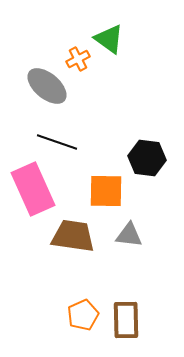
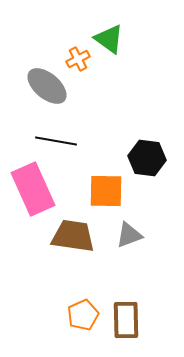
black line: moved 1 px left, 1 px up; rotated 9 degrees counterclockwise
gray triangle: rotated 28 degrees counterclockwise
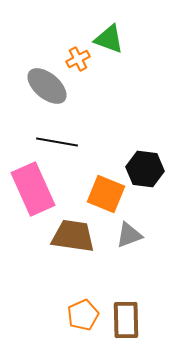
green triangle: rotated 16 degrees counterclockwise
black line: moved 1 px right, 1 px down
black hexagon: moved 2 px left, 11 px down
orange square: moved 3 px down; rotated 21 degrees clockwise
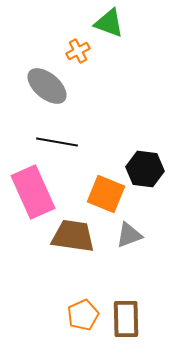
green triangle: moved 16 px up
orange cross: moved 8 px up
pink rectangle: moved 3 px down
brown rectangle: moved 1 px up
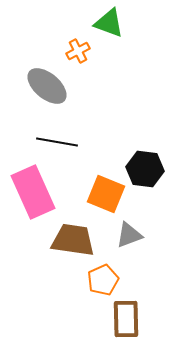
brown trapezoid: moved 4 px down
orange pentagon: moved 20 px right, 35 px up
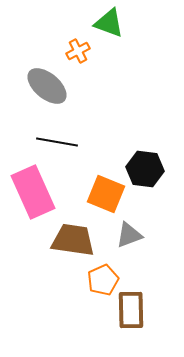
brown rectangle: moved 5 px right, 9 px up
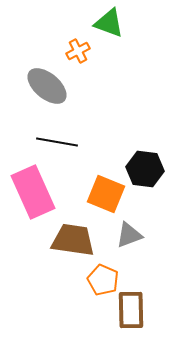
orange pentagon: rotated 24 degrees counterclockwise
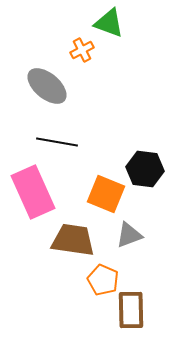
orange cross: moved 4 px right, 1 px up
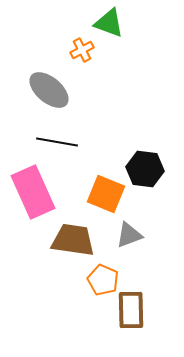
gray ellipse: moved 2 px right, 4 px down
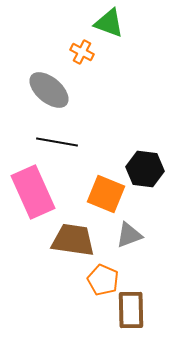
orange cross: moved 2 px down; rotated 35 degrees counterclockwise
